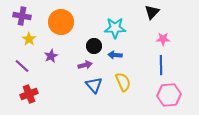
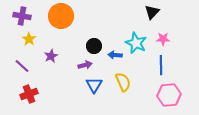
orange circle: moved 6 px up
cyan star: moved 21 px right, 15 px down; rotated 25 degrees clockwise
blue triangle: rotated 12 degrees clockwise
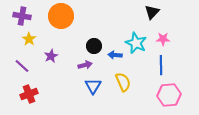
blue triangle: moved 1 px left, 1 px down
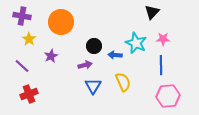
orange circle: moved 6 px down
pink hexagon: moved 1 px left, 1 px down
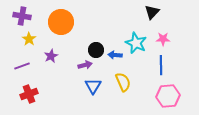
black circle: moved 2 px right, 4 px down
purple line: rotated 63 degrees counterclockwise
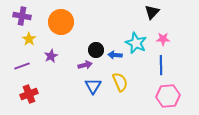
yellow semicircle: moved 3 px left
